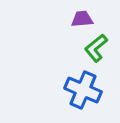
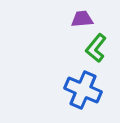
green L-shape: rotated 12 degrees counterclockwise
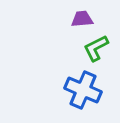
green L-shape: rotated 24 degrees clockwise
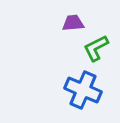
purple trapezoid: moved 9 px left, 4 px down
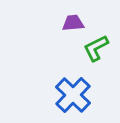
blue cross: moved 10 px left, 5 px down; rotated 21 degrees clockwise
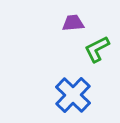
green L-shape: moved 1 px right, 1 px down
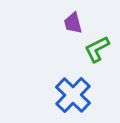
purple trapezoid: rotated 100 degrees counterclockwise
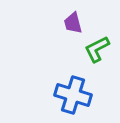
blue cross: rotated 27 degrees counterclockwise
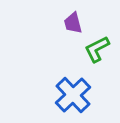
blue cross: rotated 30 degrees clockwise
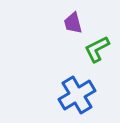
blue cross: moved 4 px right; rotated 12 degrees clockwise
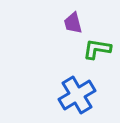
green L-shape: rotated 36 degrees clockwise
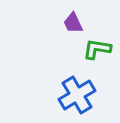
purple trapezoid: rotated 10 degrees counterclockwise
